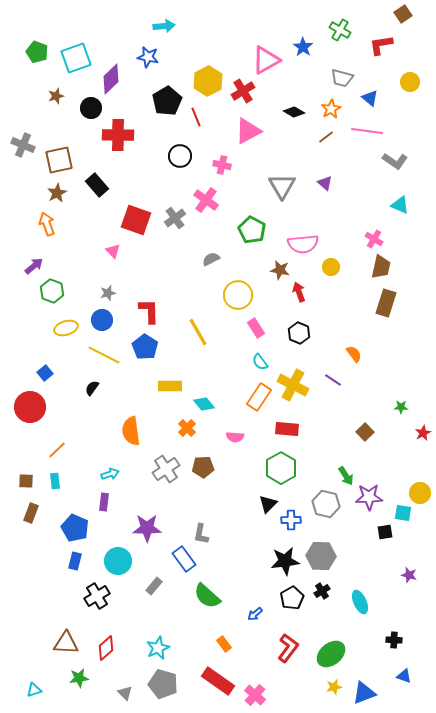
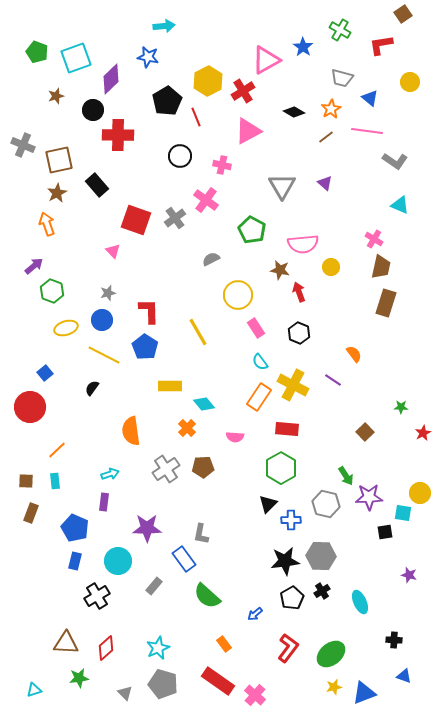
black circle at (91, 108): moved 2 px right, 2 px down
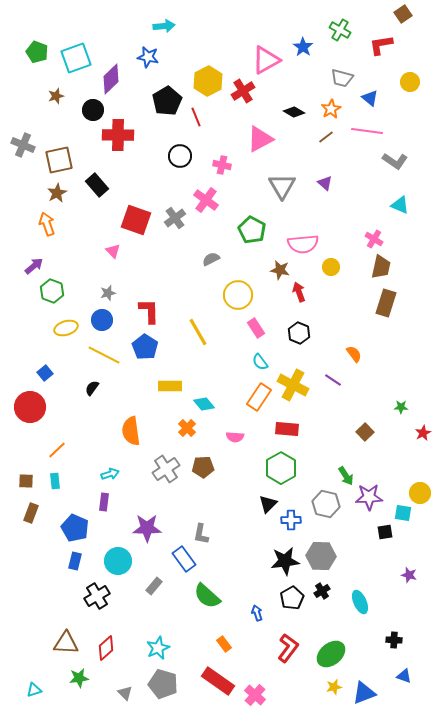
pink triangle at (248, 131): moved 12 px right, 8 px down
blue arrow at (255, 614): moved 2 px right, 1 px up; rotated 112 degrees clockwise
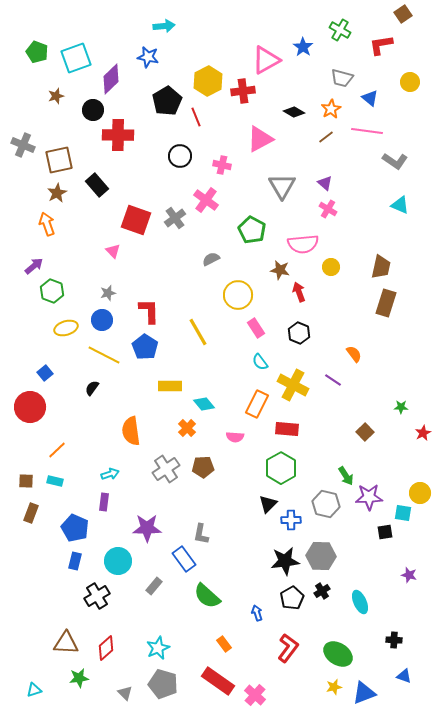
red cross at (243, 91): rotated 25 degrees clockwise
pink cross at (374, 239): moved 46 px left, 30 px up
orange rectangle at (259, 397): moved 2 px left, 7 px down; rotated 8 degrees counterclockwise
cyan rectangle at (55, 481): rotated 70 degrees counterclockwise
green ellipse at (331, 654): moved 7 px right; rotated 72 degrees clockwise
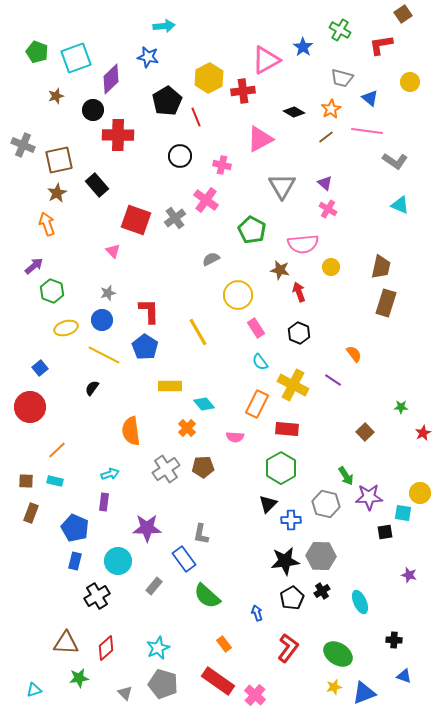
yellow hexagon at (208, 81): moved 1 px right, 3 px up
blue square at (45, 373): moved 5 px left, 5 px up
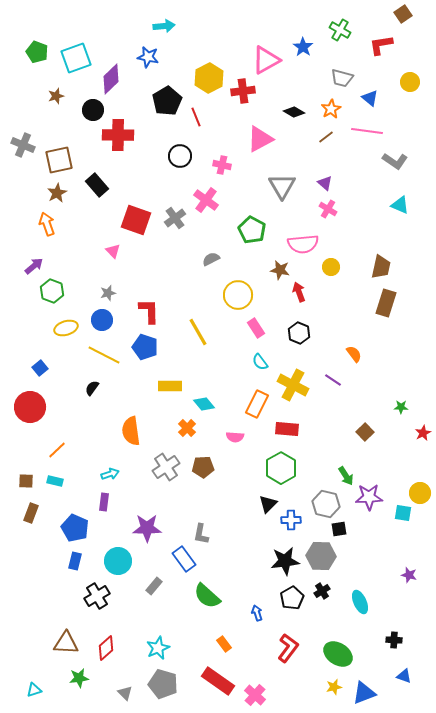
blue pentagon at (145, 347): rotated 15 degrees counterclockwise
gray cross at (166, 469): moved 2 px up
black square at (385, 532): moved 46 px left, 3 px up
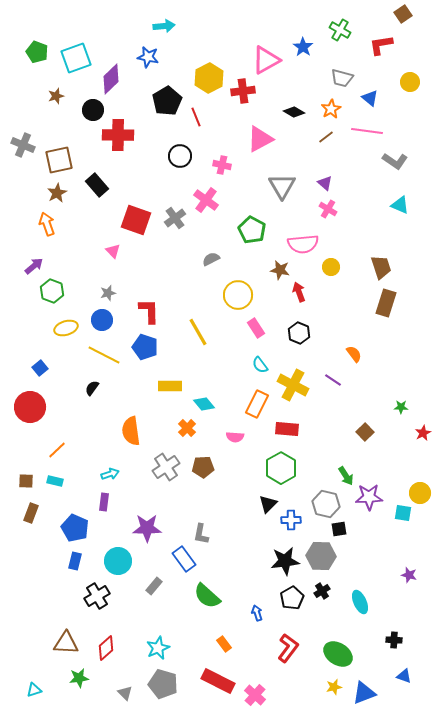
brown trapezoid at (381, 267): rotated 30 degrees counterclockwise
cyan semicircle at (260, 362): moved 3 px down
red rectangle at (218, 681): rotated 8 degrees counterclockwise
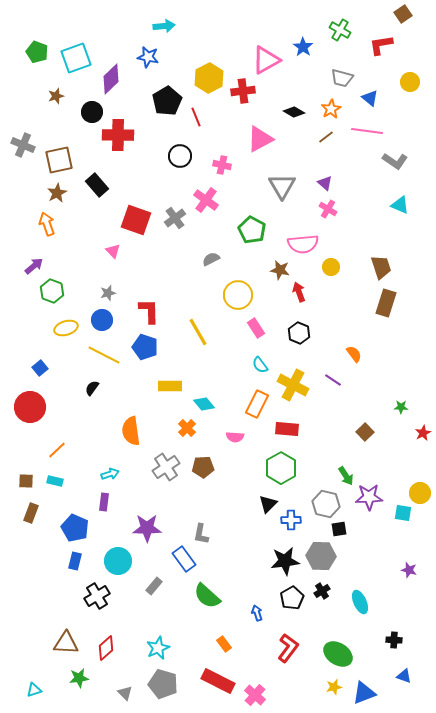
black circle at (93, 110): moved 1 px left, 2 px down
purple star at (409, 575): moved 5 px up
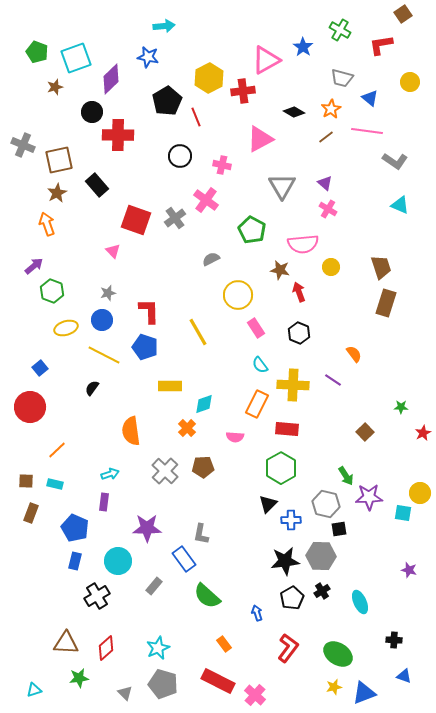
brown star at (56, 96): moved 1 px left, 9 px up
yellow cross at (293, 385): rotated 24 degrees counterclockwise
cyan diamond at (204, 404): rotated 70 degrees counterclockwise
gray cross at (166, 467): moved 1 px left, 4 px down; rotated 12 degrees counterclockwise
cyan rectangle at (55, 481): moved 3 px down
